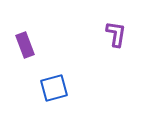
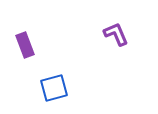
purple L-shape: rotated 32 degrees counterclockwise
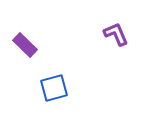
purple rectangle: rotated 25 degrees counterclockwise
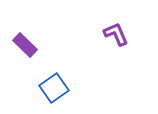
blue square: rotated 20 degrees counterclockwise
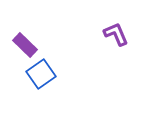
blue square: moved 13 px left, 14 px up
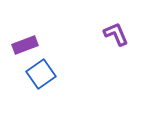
purple rectangle: rotated 65 degrees counterclockwise
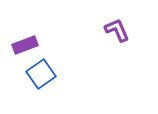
purple L-shape: moved 1 px right, 4 px up
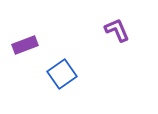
blue square: moved 21 px right
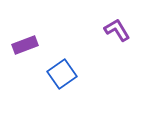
purple L-shape: rotated 8 degrees counterclockwise
